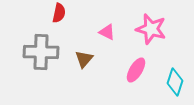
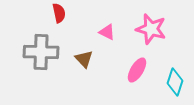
red semicircle: rotated 24 degrees counterclockwise
brown triangle: rotated 24 degrees counterclockwise
pink ellipse: moved 1 px right
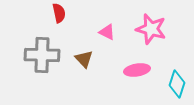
gray cross: moved 1 px right, 3 px down
pink ellipse: rotated 50 degrees clockwise
cyan diamond: moved 2 px right, 2 px down
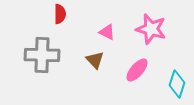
red semicircle: moved 1 px right, 1 px down; rotated 12 degrees clockwise
brown triangle: moved 11 px right, 1 px down
pink ellipse: rotated 40 degrees counterclockwise
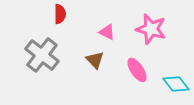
gray cross: rotated 36 degrees clockwise
pink ellipse: rotated 75 degrees counterclockwise
cyan diamond: moved 1 px left; rotated 56 degrees counterclockwise
